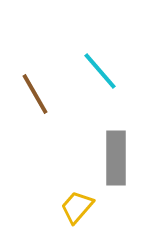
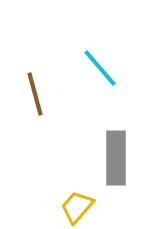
cyan line: moved 3 px up
brown line: rotated 15 degrees clockwise
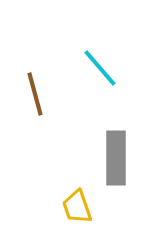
yellow trapezoid: rotated 60 degrees counterclockwise
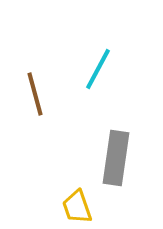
cyan line: moved 2 px left, 1 px down; rotated 69 degrees clockwise
gray rectangle: rotated 8 degrees clockwise
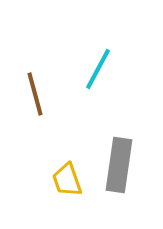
gray rectangle: moved 3 px right, 7 px down
yellow trapezoid: moved 10 px left, 27 px up
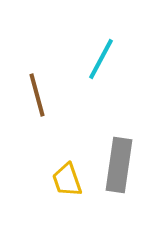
cyan line: moved 3 px right, 10 px up
brown line: moved 2 px right, 1 px down
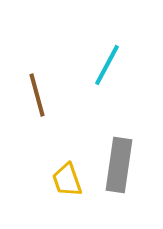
cyan line: moved 6 px right, 6 px down
